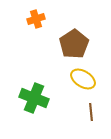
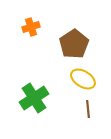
orange cross: moved 5 px left, 8 px down
green cross: rotated 36 degrees clockwise
brown line: moved 3 px left, 3 px up
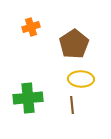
yellow ellipse: moved 2 px left; rotated 30 degrees counterclockwise
green cross: moved 6 px left; rotated 28 degrees clockwise
brown line: moved 16 px left, 4 px up
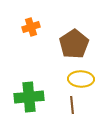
green cross: moved 1 px right, 1 px up
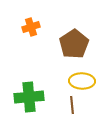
yellow ellipse: moved 1 px right, 2 px down
